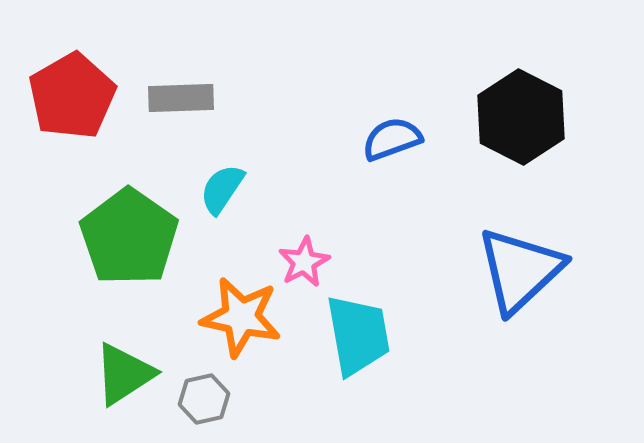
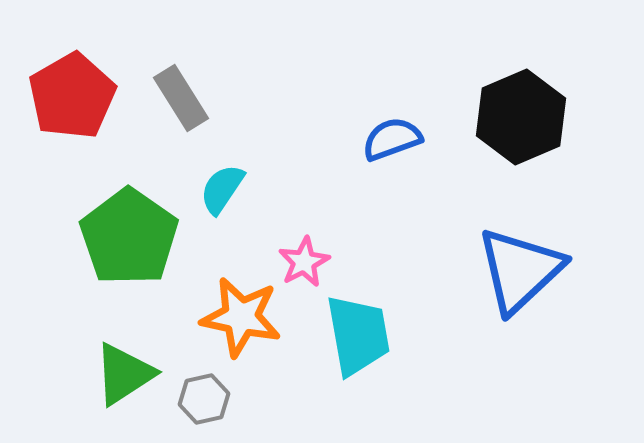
gray rectangle: rotated 60 degrees clockwise
black hexagon: rotated 10 degrees clockwise
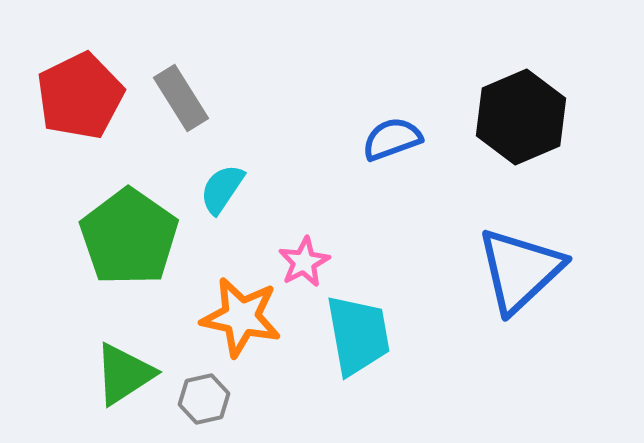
red pentagon: moved 8 px right; rotated 4 degrees clockwise
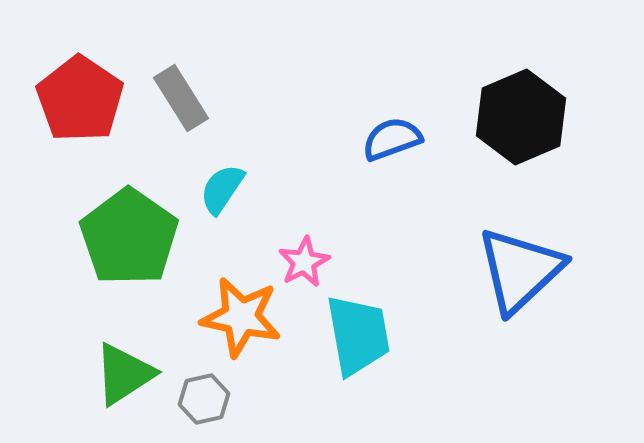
red pentagon: moved 3 px down; rotated 12 degrees counterclockwise
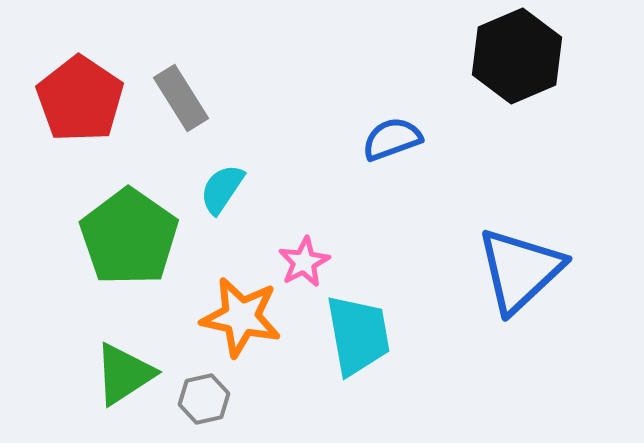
black hexagon: moved 4 px left, 61 px up
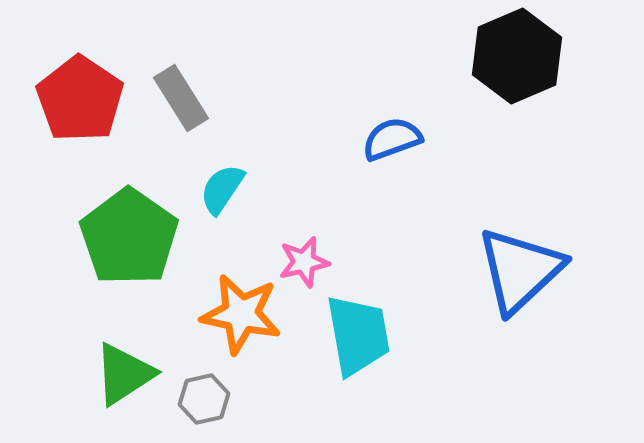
pink star: rotated 15 degrees clockwise
orange star: moved 3 px up
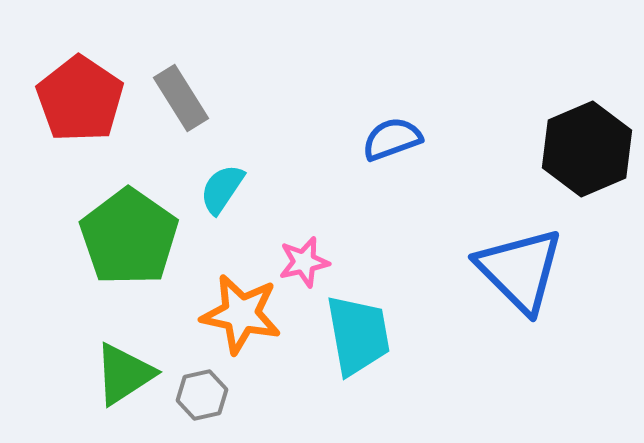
black hexagon: moved 70 px right, 93 px down
blue triangle: rotated 32 degrees counterclockwise
gray hexagon: moved 2 px left, 4 px up
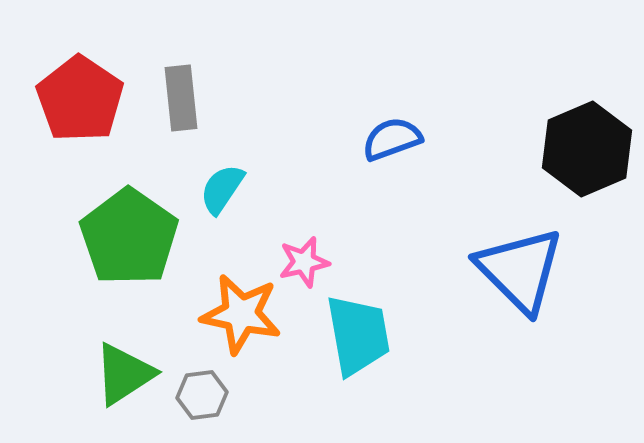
gray rectangle: rotated 26 degrees clockwise
gray hexagon: rotated 6 degrees clockwise
